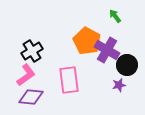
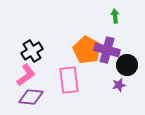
green arrow: rotated 32 degrees clockwise
orange pentagon: moved 9 px down
purple cross: rotated 15 degrees counterclockwise
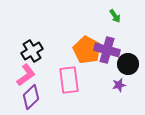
green arrow: rotated 152 degrees clockwise
black circle: moved 1 px right, 1 px up
purple diamond: rotated 50 degrees counterclockwise
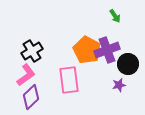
purple cross: rotated 35 degrees counterclockwise
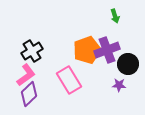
green arrow: rotated 16 degrees clockwise
orange pentagon: rotated 24 degrees clockwise
pink rectangle: rotated 24 degrees counterclockwise
purple star: rotated 16 degrees clockwise
purple diamond: moved 2 px left, 3 px up
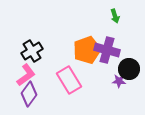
purple cross: rotated 35 degrees clockwise
black circle: moved 1 px right, 5 px down
purple star: moved 4 px up
purple diamond: rotated 10 degrees counterclockwise
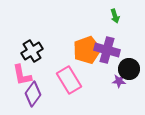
pink L-shape: moved 4 px left; rotated 115 degrees clockwise
purple diamond: moved 4 px right
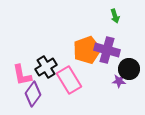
black cross: moved 14 px right, 16 px down
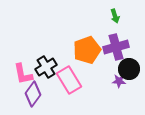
purple cross: moved 9 px right, 3 px up; rotated 30 degrees counterclockwise
pink L-shape: moved 1 px right, 1 px up
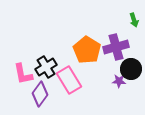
green arrow: moved 19 px right, 4 px down
orange pentagon: rotated 20 degrees counterclockwise
black circle: moved 2 px right
purple diamond: moved 7 px right
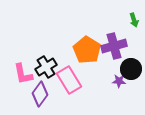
purple cross: moved 2 px left, 1 px up
